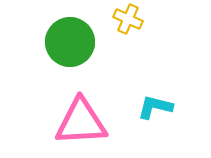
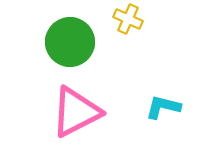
cyan L-shape: moved 8 px right
pink triangle: moved 5 px left, 10 px up; rotated 24 degrees counterclockwise
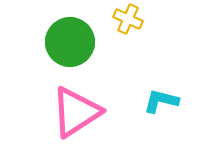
cyan L-shape: moved 2 px left, 6 px up
pink triangle: rotated 6 degrees counterclockwise
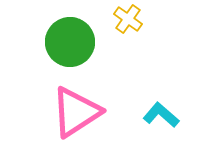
yellow cross: rotated 12 degrees clockwise
cyan L-shape: moved 14 px down; rotated 27 degrees clockwise
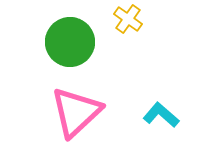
pink triangle: rotated 10 degrees counterclockwise
